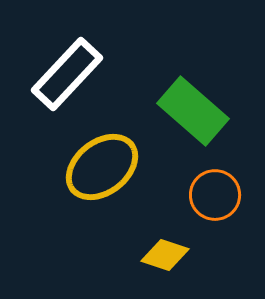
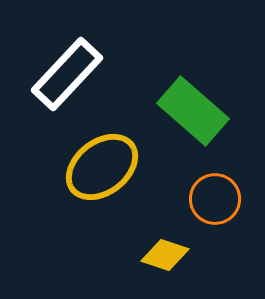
orange circle: moved 4 px down
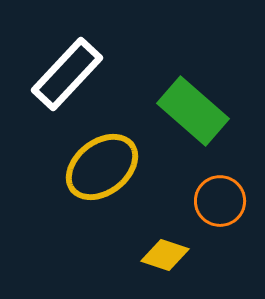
orange circle: moved 5 px right, 2 px down
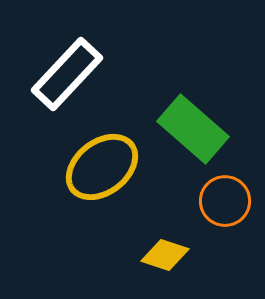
green rectangle: moved 18 px down
orange circle: moved 5 px right
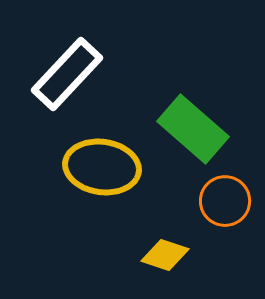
yellow ellipse: rotated 46 degrees clockwise
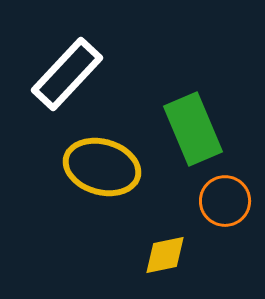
green rectangle: rotated 26 degrees clockwise
yellow ellipse: rotated 8 degrees clockwise
yellow diamond: rotated 30 degrees counterclockwise
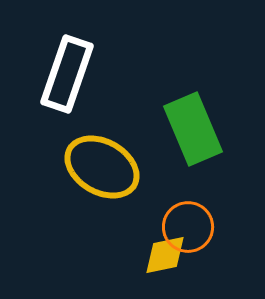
white rectangle: rotated 24 degrees counterclockwise
yellow ellipse: rotated 14 degrees clockwise
orange circle: moved 37 px left, 26 px down
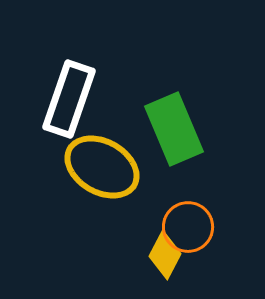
white rectangle: moved 2 px right, 25 px down
green rectangle: moved 19 px left
yellow diamond: rotated 51 degrees counterclockwise
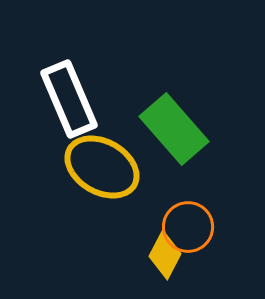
white rectangle: rotated 42 degrees counterclockwise
green rectangle: rotated 18 degrees counterclockwise
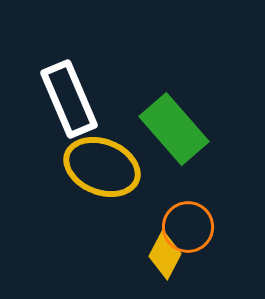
yellow ellipse: rotated 8 degrees counterclockwise
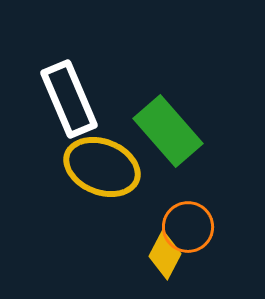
green rectangle: moved 6 px left, 2 px down
